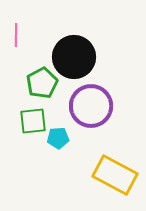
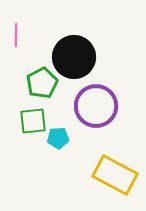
purple circle: moved 5 px right
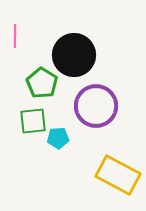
pink line: moved 1 px left, 1 px down
black circle: moved 2 px up
green pentagon: rotated 12 degrees counterclockwise
yellow rectangle: moved 3 px right
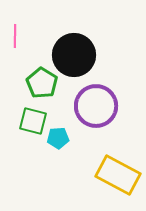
green square: rotated 20 degrees clockwise
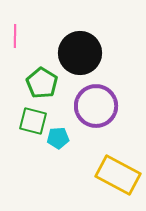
black circle: moved 6 px right, 2 px up
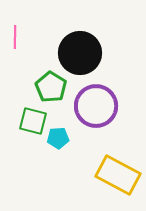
pink line: moved 1 px down
green pentagon: moved 9 px right, 4 px down
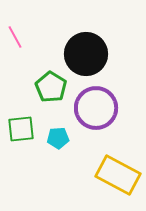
pink line: rotated 30 degrees counterclockwise
black circle: moved 6 px right, 1 px down
purple circle: moved 2 px down
green square: moved 12 px left, 8 px down; rotated 20 degrees counterclockwise
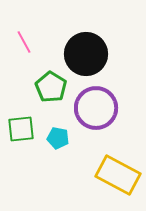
pink line: moved 9 px right, 5 px down
cyan pentagon: rotated 15 degrees clockwise
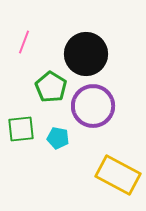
pink line: rotated 50 degrees clockwise
purple circle: moved 3 px left, 2 px up
